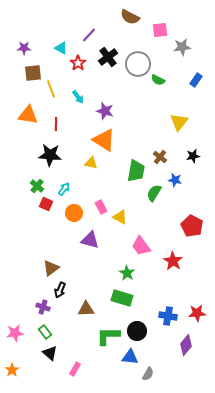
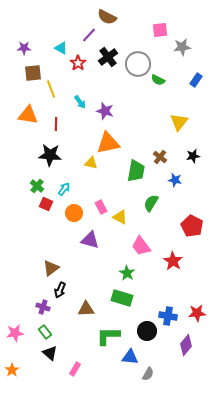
brown semicircle at (130, 17): moved 23 px left
cyan arrow at (78, 97): moved 2 px right, 5 px down
orange triangle at (104, 140): moved 4 px right, 3 px down; rotated 45 degrees counterclockwise
green semicircle at (154, 193): moved 3 px left, 10 px down
black circle at (137, 331): moved 10 px right
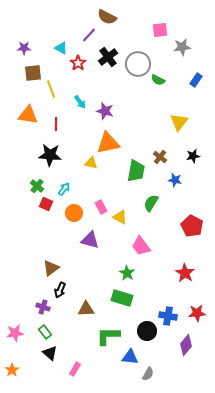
red star at (173, 261): moved 12 px right, 12 px down
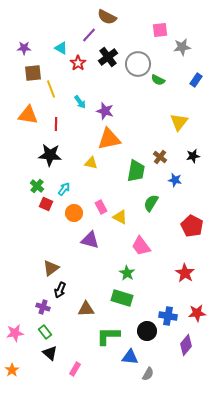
orange triangle at (108, 143): moved 1 px right, 4 px up
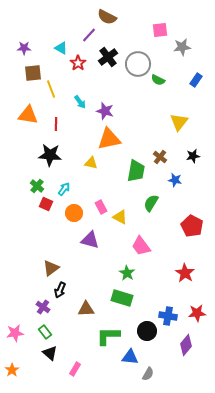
purple cross at (43, 307): rotated 16 degrees clockwise
